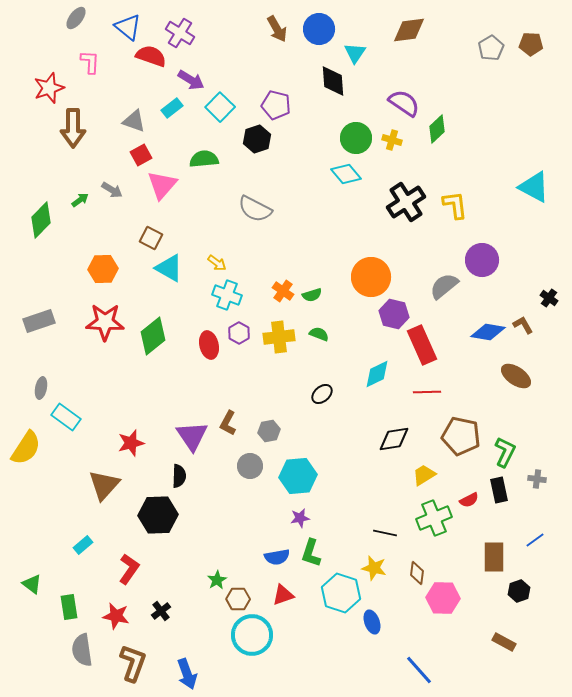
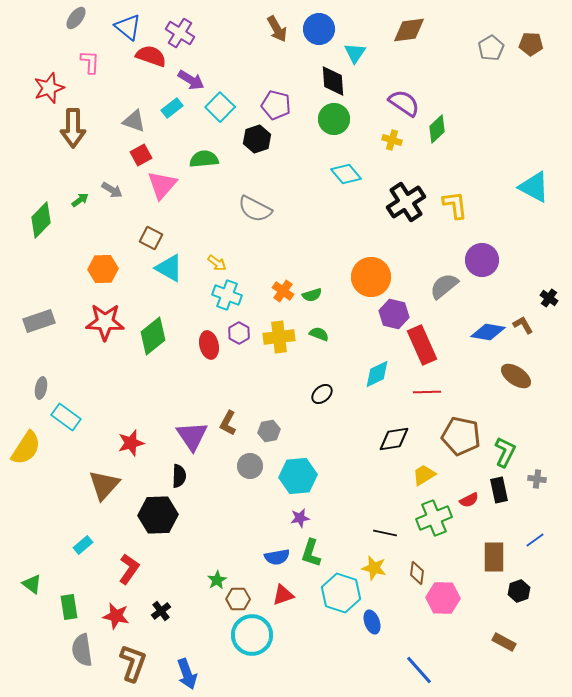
green circle at (356, 138): moved 22 px left, 19 px up
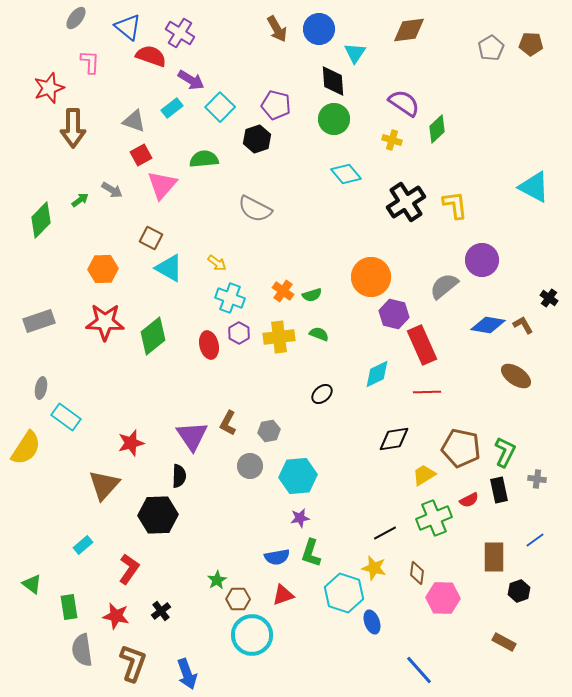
cyan cross at (227, 295): moved 3 px right, 3 px down
blue diamond at (488, 332): moved 7 px up
brown pentagon at (461, 436): moved 12 px down
black line at (385, 533): rotated 40 degrees counterclockwise
cyan hexagon at (341, 593): moved 3 px right
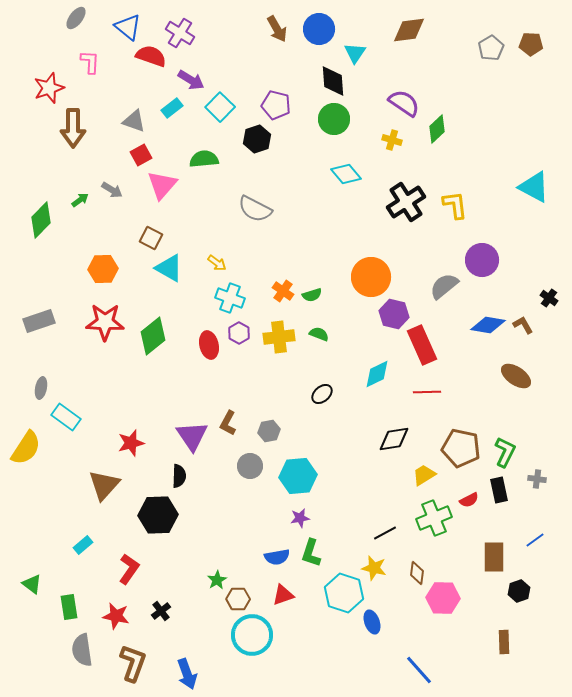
brown rectangle at (504, 642): rotated 60 degrees clockwise
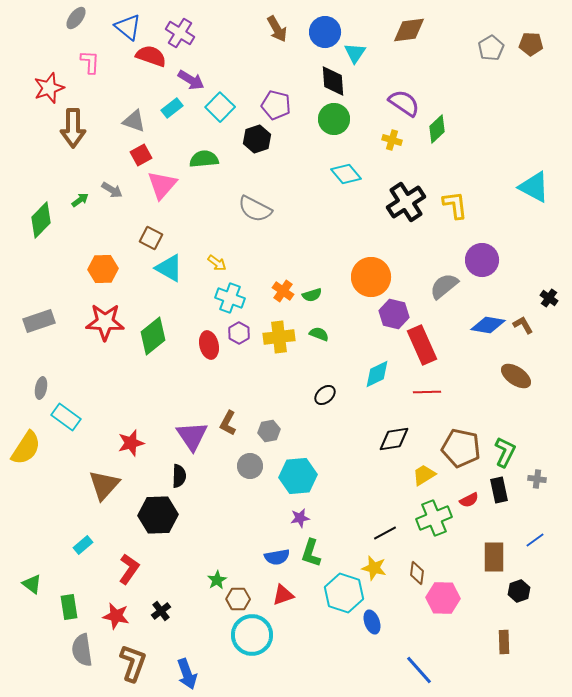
blue circle at (319, 29): moved 6 px right, 3 px down
black ellipse at (322, 394): moved 3 px right, 1 px down
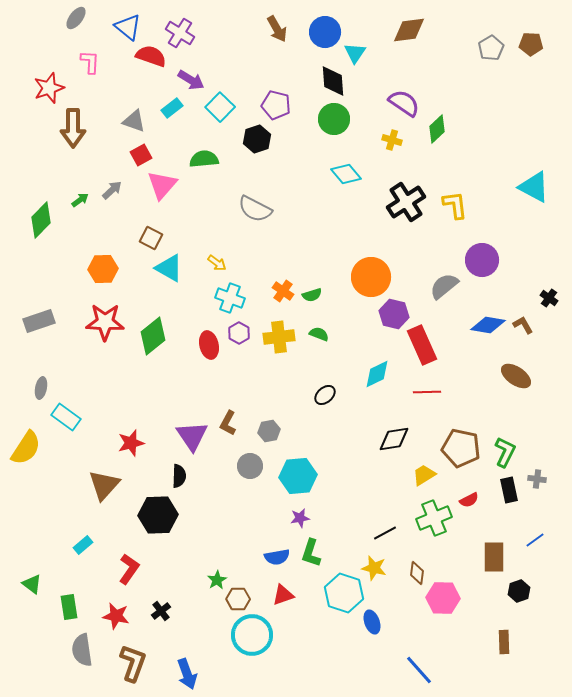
gray arrow at (112, 190): rotated 75 degrees counterclockwise
black rectangle at (499, 490): moved 10 px right
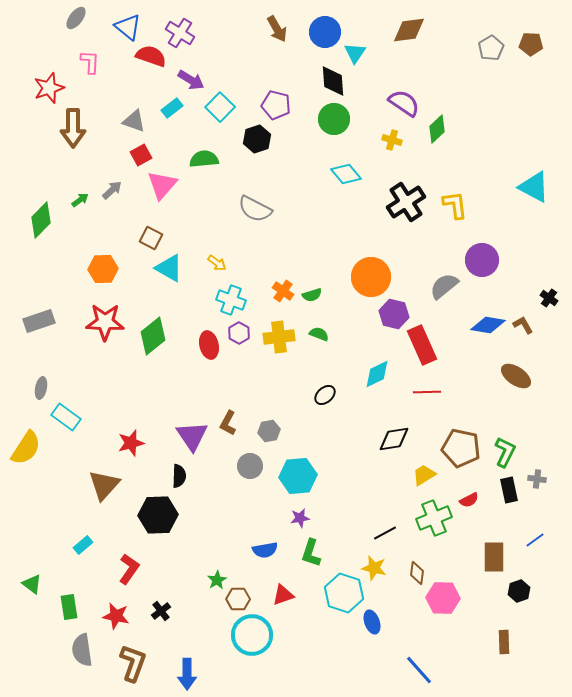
cyan cross at (230, 298): moved 1 px right, 2 px down
blue semicircle at (277, 557): moved 12 px left, 7 px up
blue arrow at (187, 674): rotated 20 degrees clockwise
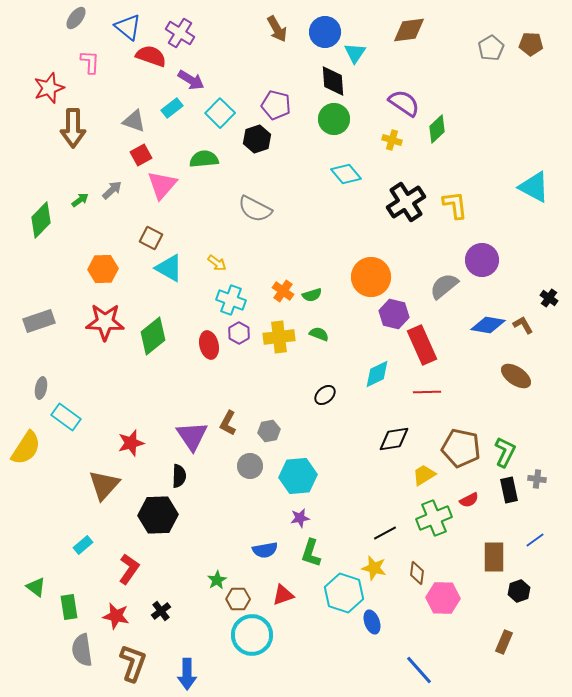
cyan square at (220, 107): moved 6 px down
green triangle at (32, 584): moved 4 px right, 3 px down
brown rectangle at (504, 642): rotated 25 degrees clockwise
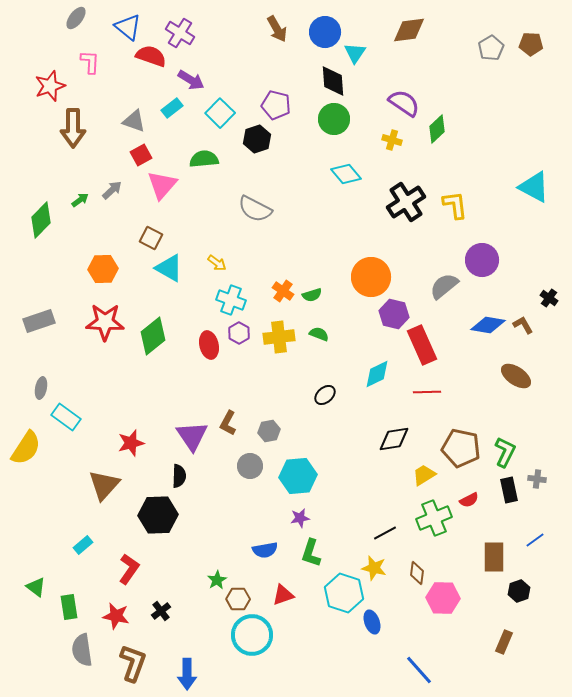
red star at (49, 88): moved 1 px right, 2 px up
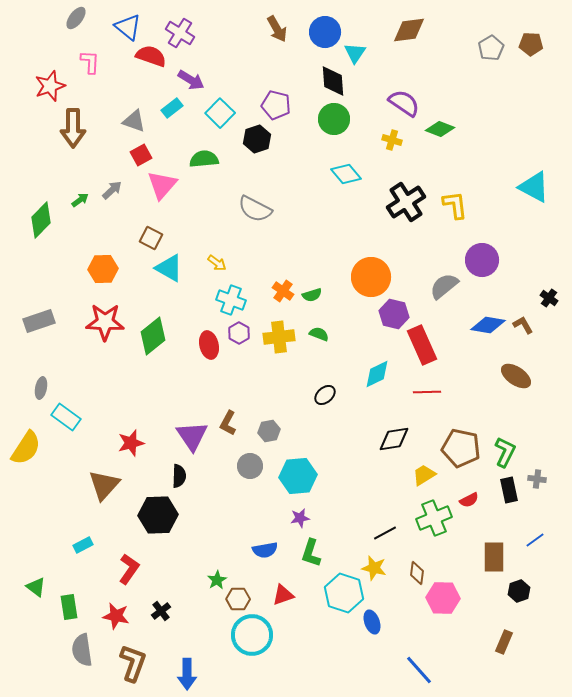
green diamond at (437, 129): moved 3 px right; rotated 64 degrees clockwise
cyan rectangle at (83, 545): rotated 12 degrees clockwise
